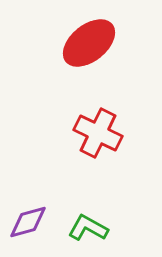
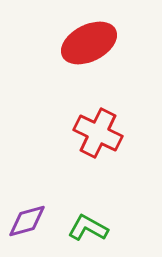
red ellipse: rotated 12 degrees clockwise
purple diamond: moved 1 px left, 1 px up
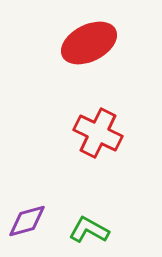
green L-shape: moved 1 px right, 2 px down
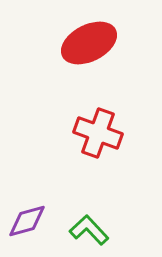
red cross: rotated 6 degrees counterclockwise
green L-shape: rotated 18 degrees clockwise
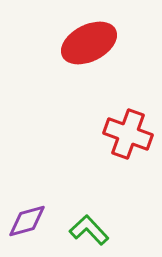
red cross: moved 30 px right, 1 px down
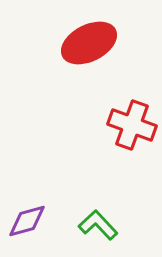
red cross: moved 4 px right, 9 px up
green L-shape: moved 9 px right, 5 px up
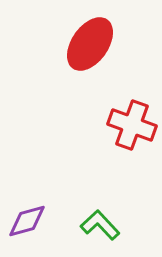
red ellipse: moved 1 px right, 1 px down; rotated 28 degrees counterclockwise
green L-shape: moved 2 px right
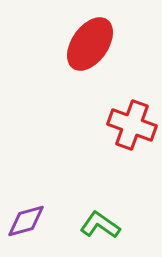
purple diamond: moved 1 px left
green L-shape: rotated 12 degrees counterclockwise
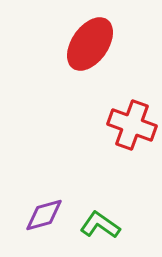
purple diamond: moved 18 px right, 6 px up
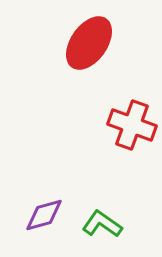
red ellipse: moved 1 px left, 1 px up
green L-shape: moved 2 px right, 1 px up
